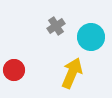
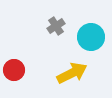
yellow arrow: rotated 40 degrees clockwise
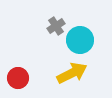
cyan circle: moved 11 px left, 3 px down
red circle: moved 4 px right, 8 px down
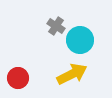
gray cross: rotated 24 degrees counterclockwise
yellow arrow: moved 1 px down
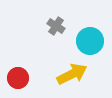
cyan circle: moved 10 px right, 1 px down
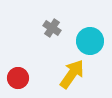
gray cross: moved 4 px left, 2 px down
yellow arrow: rotated 28 degrees counterclockwise
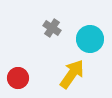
cyan circle: moved 2 px up
